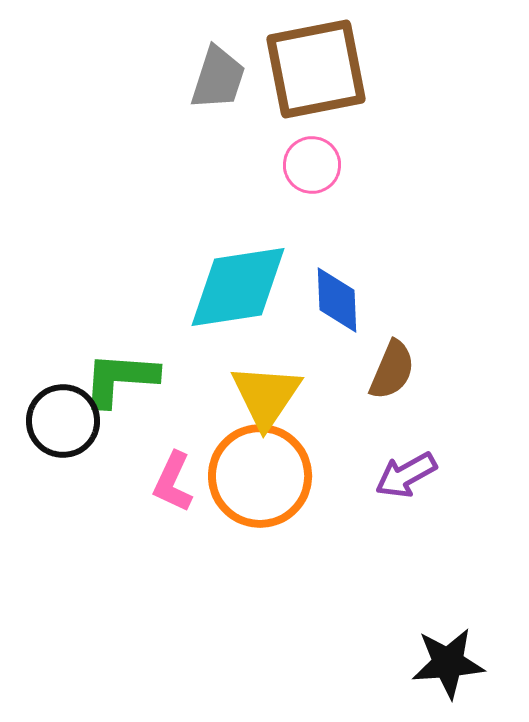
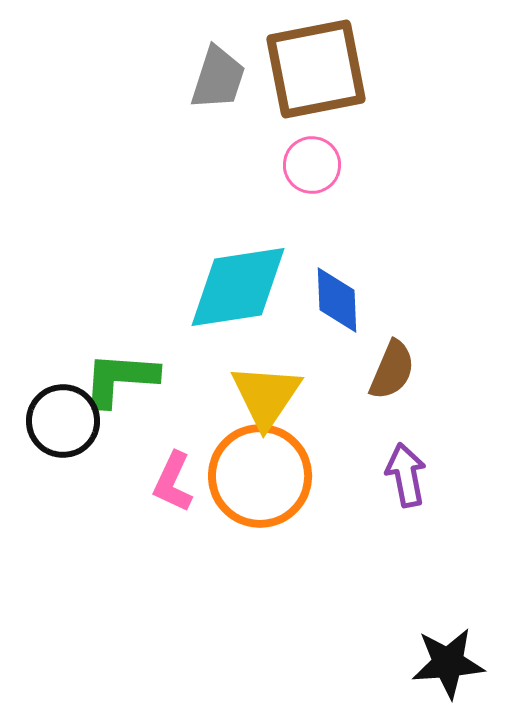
purple arrow: rotated 108 degrees clockwise
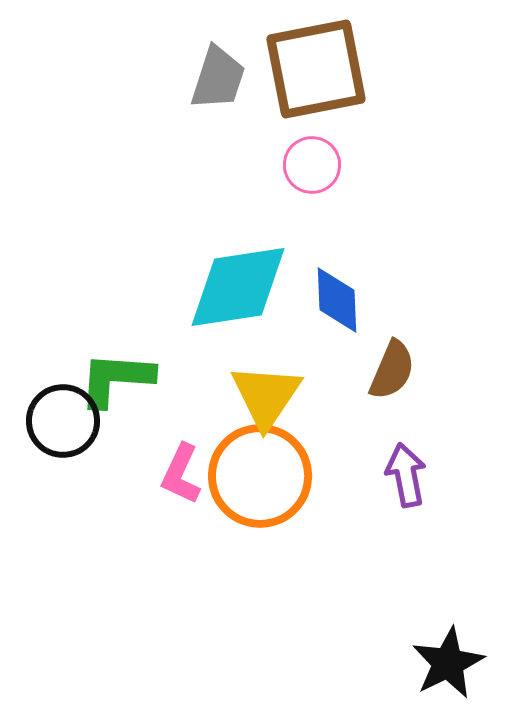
green L-shape: moved 4 px left
pink L-shape: moved 8 px right, 8 px up
black star: rotated 22 degrees counterclockwise
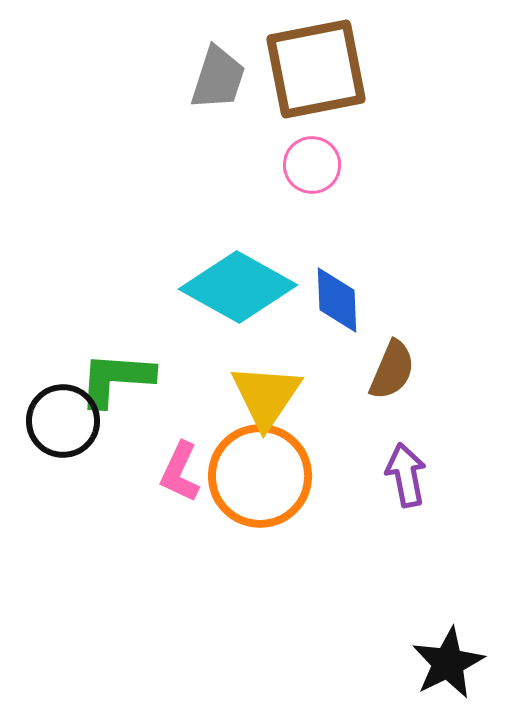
cyan diamond: rotated 38 degrees clockwise
pink L-shape: moved 1 px left, 2 px up
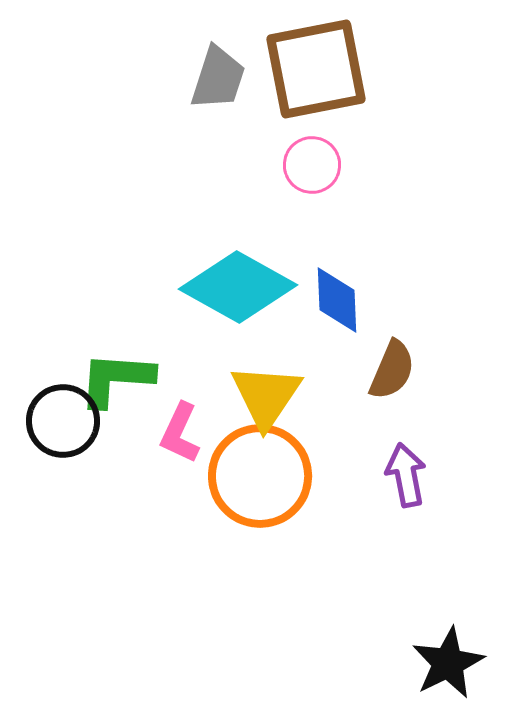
pink L-shape: moved 39 px up
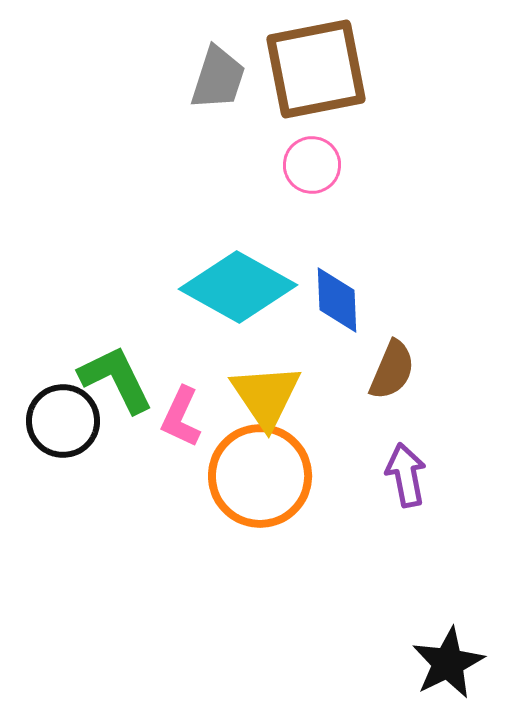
green L-shape: rotated 60 degrees clockwise
yellow triangle: rotated 8 degrees counterclockwise
pink L-shape: moved 1 px right, 16 px up
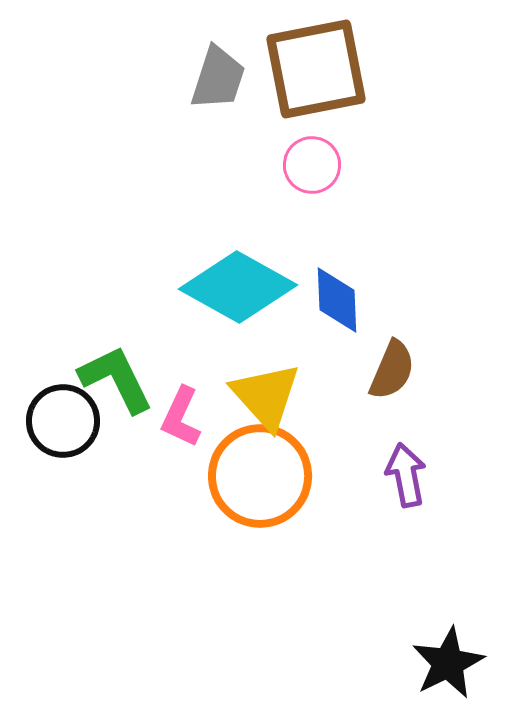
yellow triangle: rotated 8 degrees counterclockwise
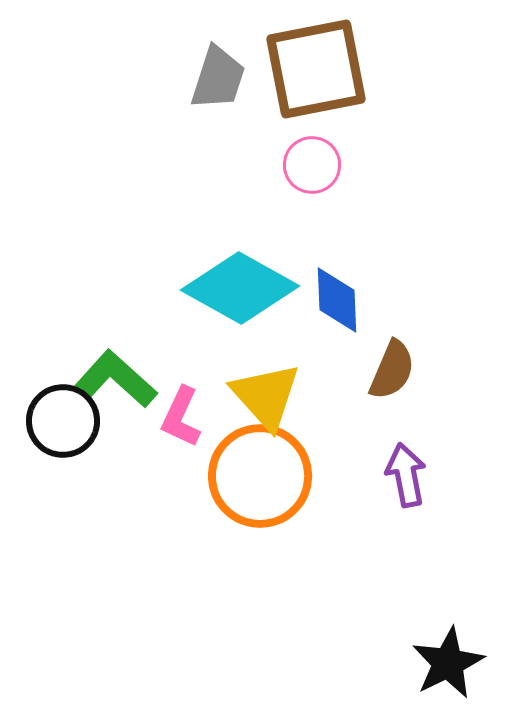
cyan diamond: moved 2 px right, 1 px down
green L-shape: rotated 22 degrees counterclockwise
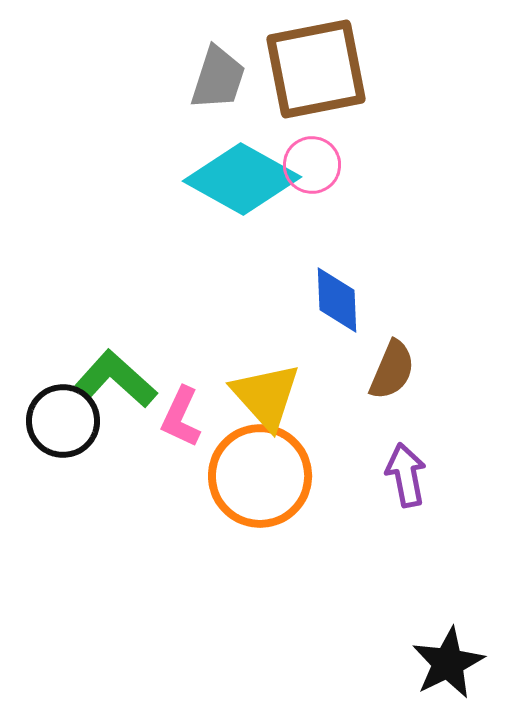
cyan diamond: moved 2 px right, 109 px up
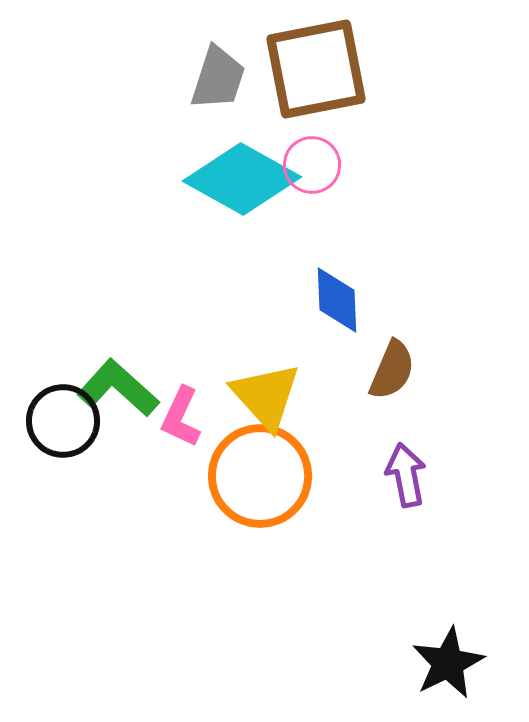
green L-shape: moved 2 px right, 9 px down
